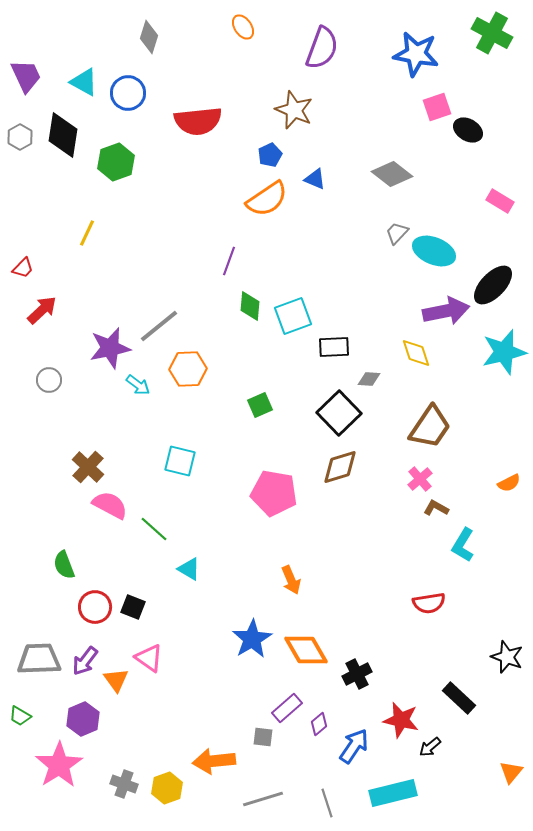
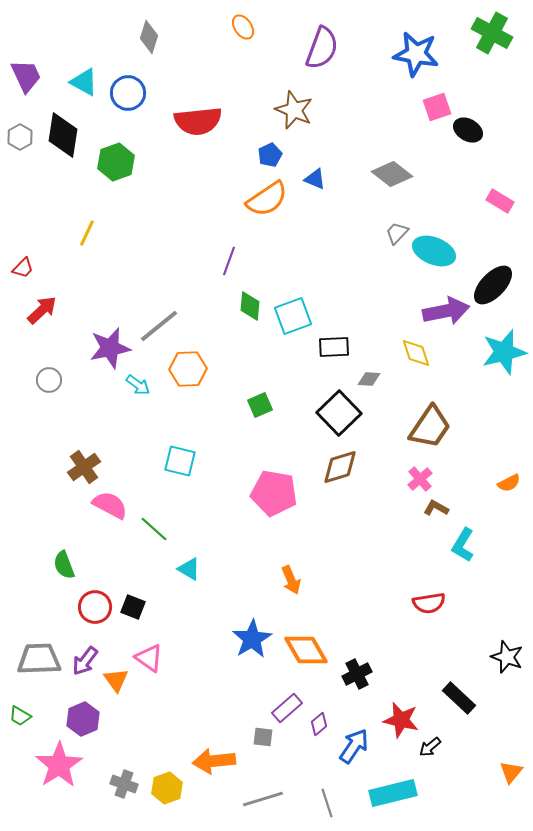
brown cross at (88, 467): moved 4 px left; rotated 12 degrees clockwise
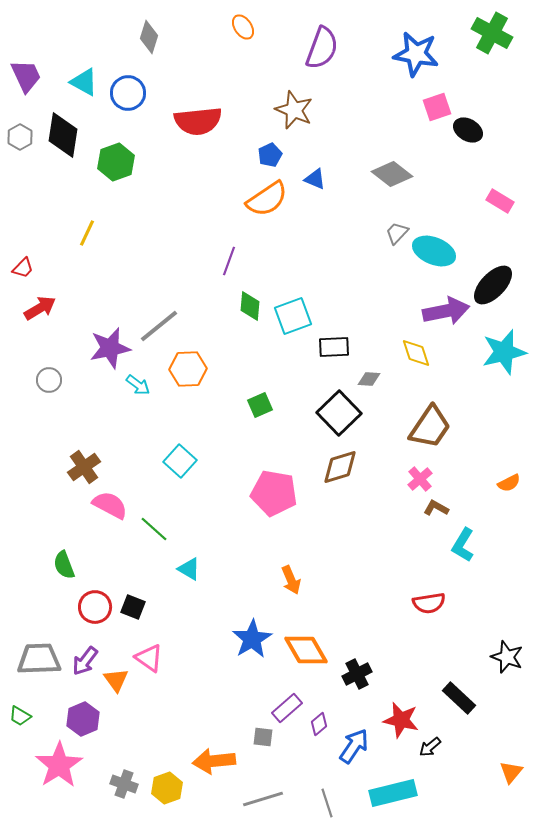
red arrow at (42, 310): moved 2 px left, 2 px up; rotated 12 degrees clockwise
cyan square at (180, 461): rotated 28 degrees clockwise
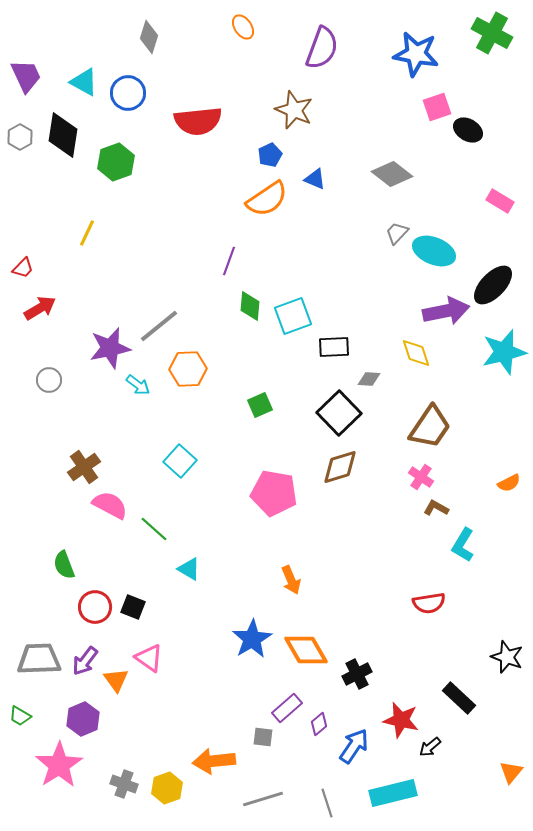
pink cross at (420, 479): moved 1 px right, 2 px up; rotated 15 degrees counterclockwise
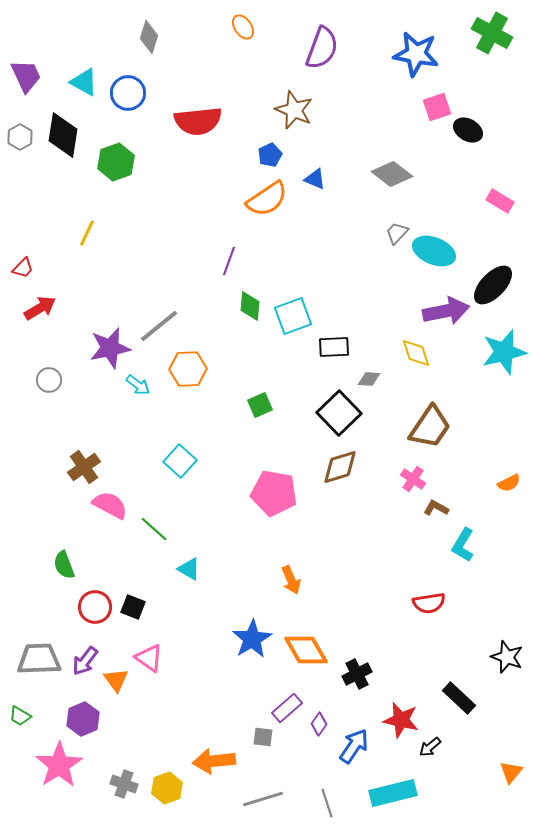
pink cross at (421, 477): moved 8 px left, 2 px down
purple diamond at (319, 724): rotated 15 degrees counterclockwise
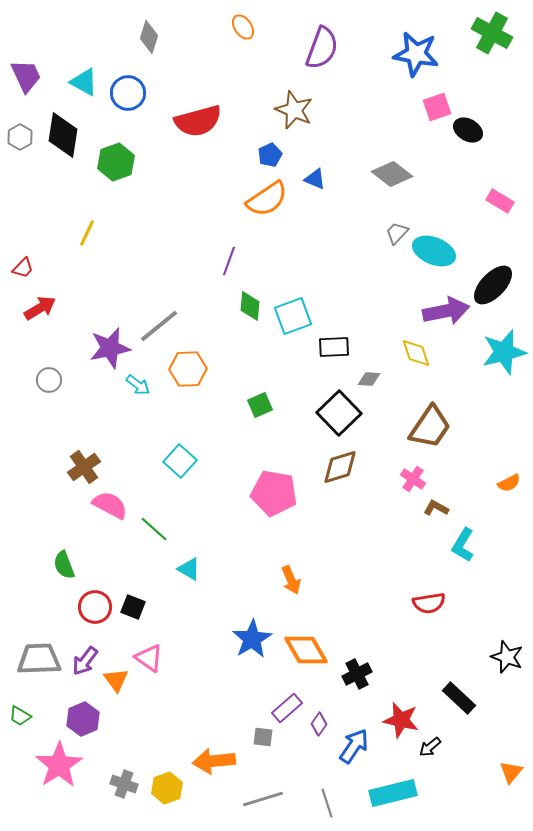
red semicircle at (198, 121): rotated 9 degrees counterclockwise
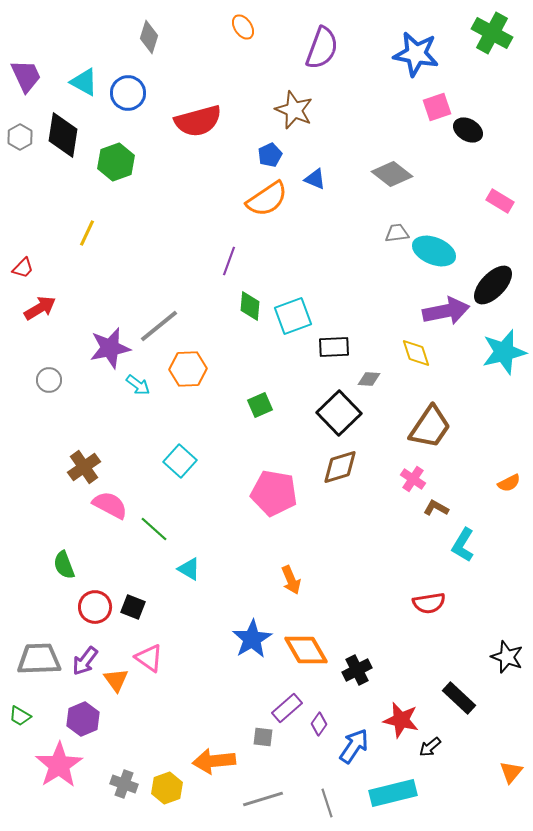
gray trapezoid at (397, 233): rotated 40 degrees clockwise
black cross at (357, 674): moved 4 px up
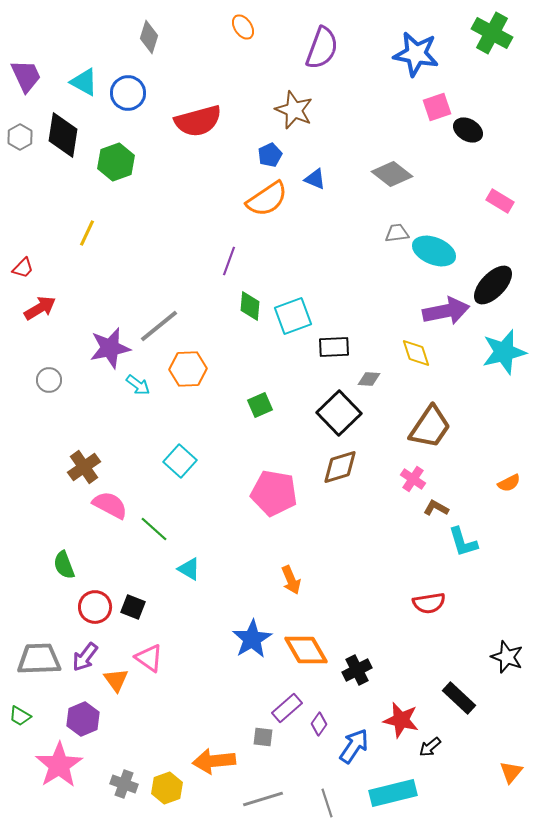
cyan L-shape at (463, 545): moved 3 px up; rotated 48 degrees counterclockwise
purple arrow at (85, 661): moved 4 px up
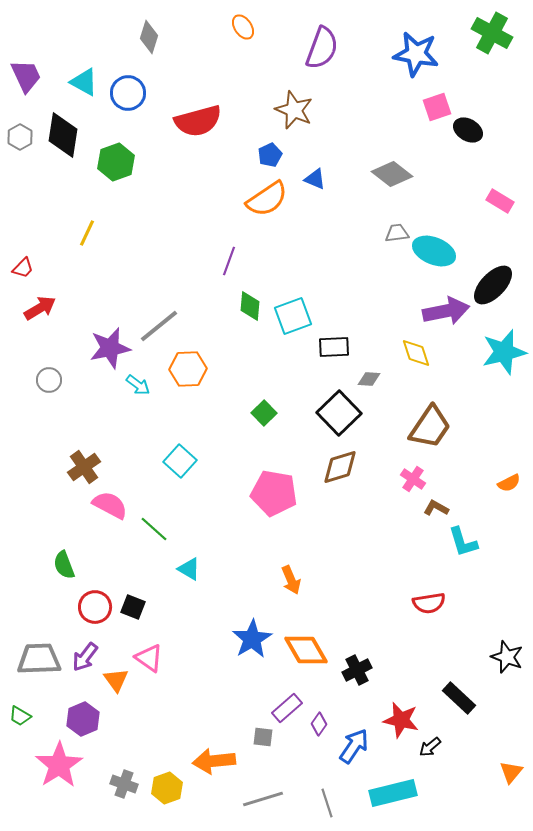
green square at (260, 405): moved 4 px right, 8 px down; rotated 20 degrees counterclockwise
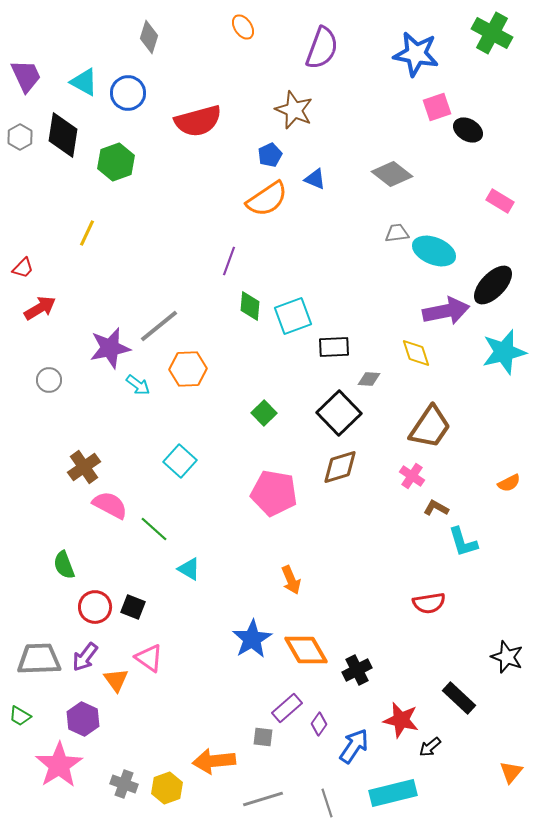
pink cross at (413, 479): moved 1 px left, 3 px up
purple hexagon at (83, 719): rotated 12 degrees counterclockwise
